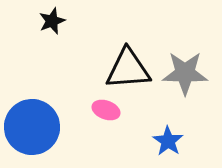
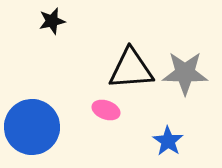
black star: rotated 8 degrees clockwise
black triangle: moved 3 px right
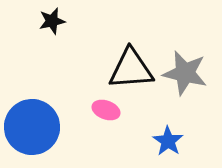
gray star: rotated 12 degrees clockwise
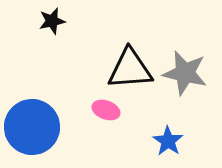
black triangle: moved 1 px left
